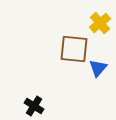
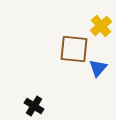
yellow cross: moved 1 px right, 3 px down
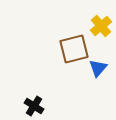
brown square: rotated 20 degrees counterclockwise
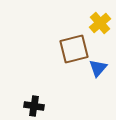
yellow cross: moved 1 px left, 3 px up
black cross: rotated 24 degrees counterclockwise
